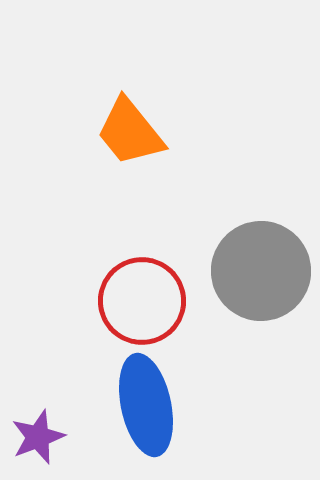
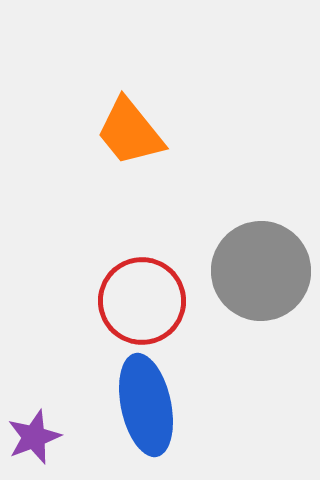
purple star: moved 4 px left
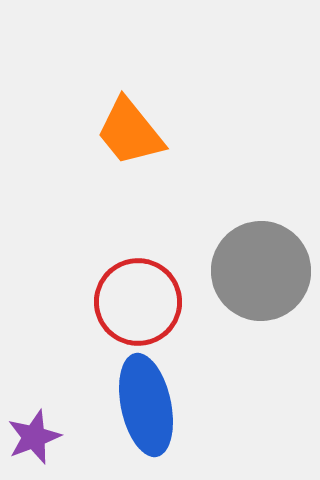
red circle: moved 4 px left, 1 px down
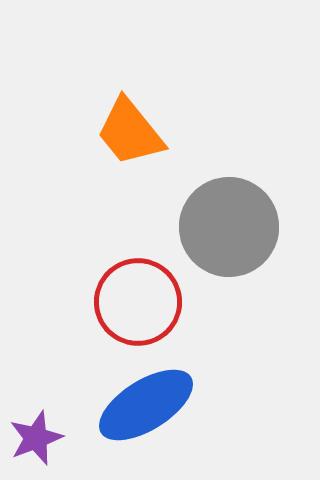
gray circle: moved 32 px left, 44 px up
blue ellipse: rotated 70 degrees clockwise
purple star: moved 2 px right, 1 px down
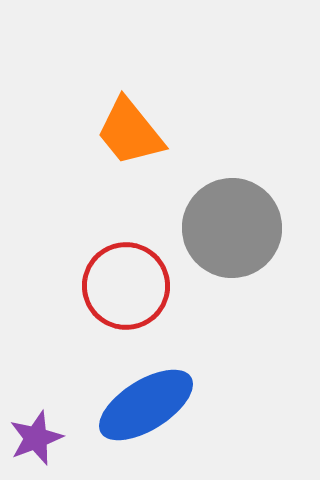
gray circle: moved 3 px right, 1 px down
red circle: moved 12 px left, 16 px up
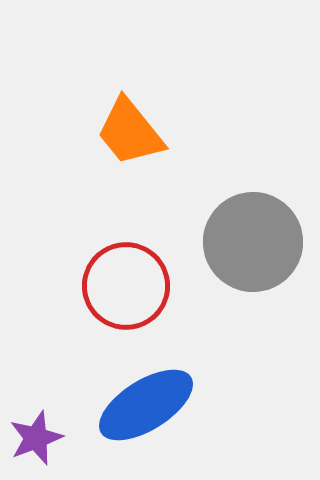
gray circle: moved 21 px right, 14 px down
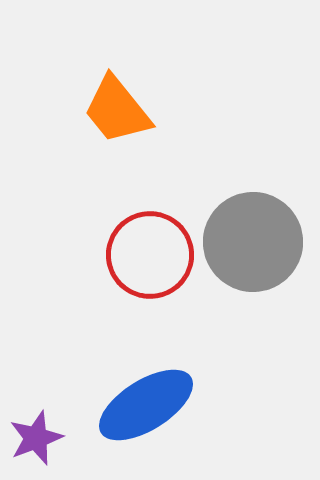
orange trapezoid: moved 13 px left, 22 px up
red circle: moved 24 px right, 31 px up
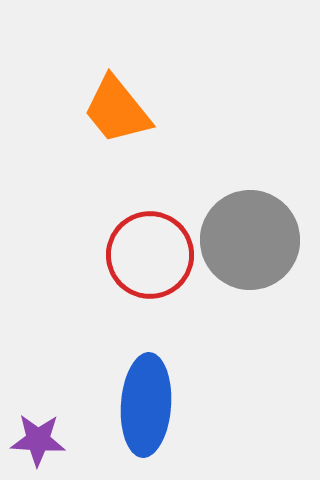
gray circle: moved 3 px left, 2 px up
blue ellipse: rotated 54 degrees counterclockwise
purple star: moved 2 px right, 2 px down; rotated 24 degrees clockwise
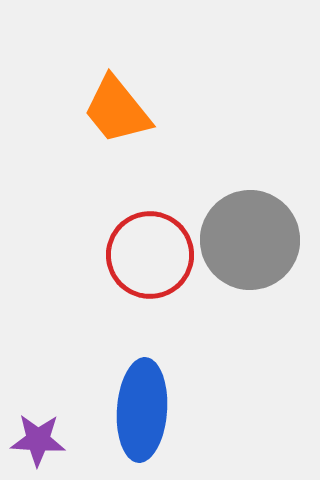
blue ellipse: moved 4 px left, 5 px down
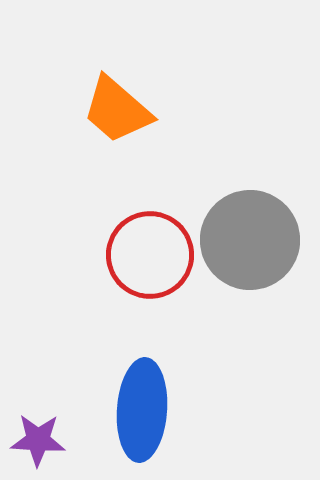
orange trapezoid: rotated 10 degrees counterclockwise
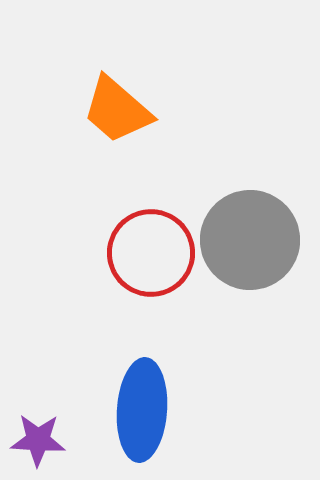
red circle: moved 1 px right, 2 px up
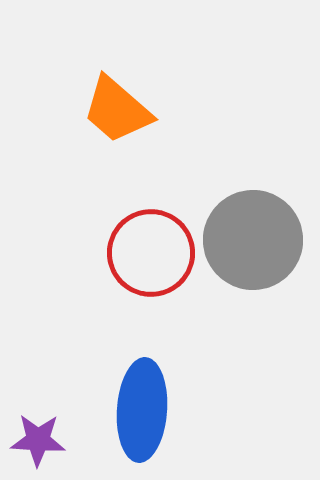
gray circle: moved 3 px right
